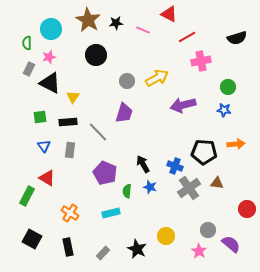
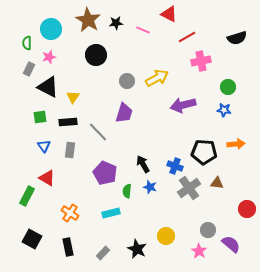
black triangle at (50, 83): moved 2 px left, 4 px down
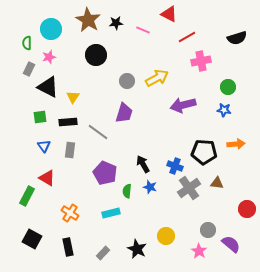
gray line at (98, 132): rotated 10 degrees counterclockwise
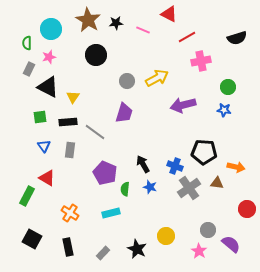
gray line at (98, 132): moved 3 px left
orange arrow at (236, 144): moved 23 px down; rotated 18 degrees clockwise
green semicircle at (127, 191): moved 2 px left, 2 px up
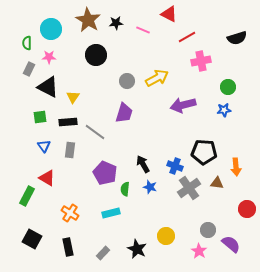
pink star at (49, 57): rotated 16 degrees clockwise
blue star at (224, 110): rotated 16 degrees counterclockwise
orange arrow at (236, 167): rotated 72 degrees clockwise
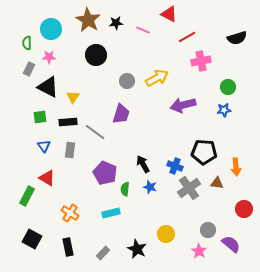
purple trapezoid at (124, 113): moved 3 px left, 1 px down
red circle at (247, 209): moved 3 px left
yellow circle at (166, 236): moved 2 px up
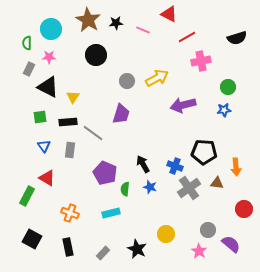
gray line at (95, 132): moved 2 px left, 1 px down
orange cross at (70, 213): rotated 12 degrees counterclockwise
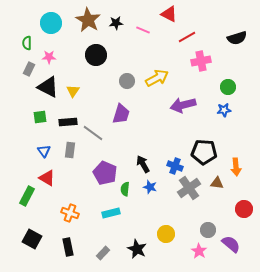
cyan circle at (51, 29): moved 6 px up
yellow triangle at (73, 97): moved 6 px up
blue triangle at (44, 146): moved 5 px down
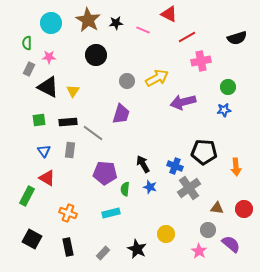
purple arrow at (183, 105): moved 3 px up
green square at (40, 117): moved 1 px left, 3 px down
purple pentagon at (105, 173): rotated 20 degrees counterclockwise
brown triangle at (217, 183): moved 25 px down
orange cross at (70, 213): moved 2 px left
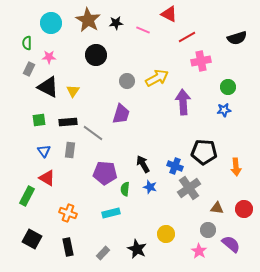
purple arrow at (183, 102): rotated 100 degrees clockwise
